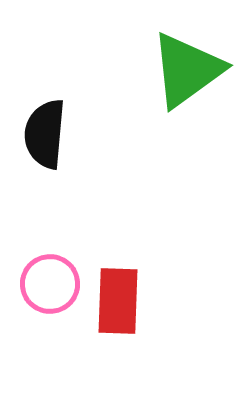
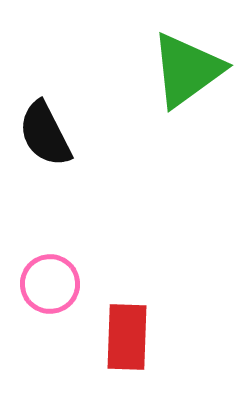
black semicircle: rotated 32 degrees counterclockwise
red rectangle: moved 9 px right, 36 px down
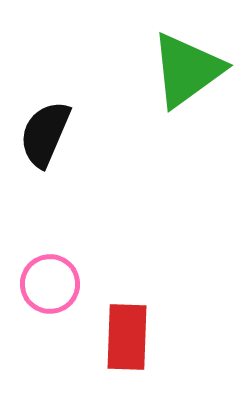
black semicircle: rotated 50 degrees clockwise
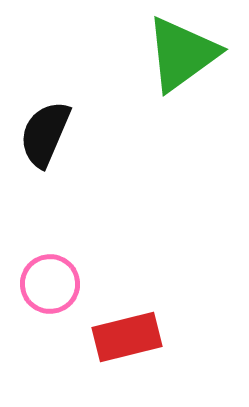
green triangle: moved 5 px left, 16 px up
red rectangle: rotated 74 degrees clockwise
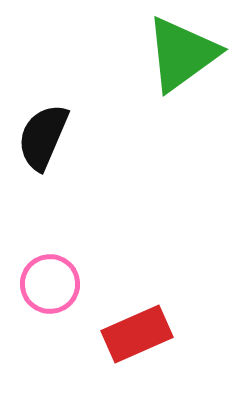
black semicircle: moved 2 px left, 3 px down
red rectangle: moved 10 px right, 3 px up; rotated 10 degrees counterclockwise
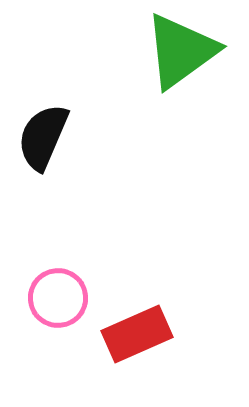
green triangle: moved 1 px left, 3 px up
pink circle: moved 8 px right, 14 px down
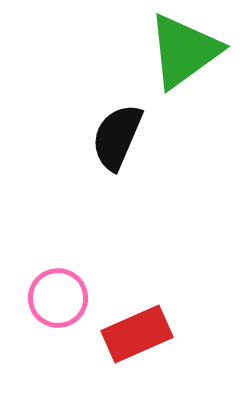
green triangle: moved 3 px right
black semicircle: moved 74 px right
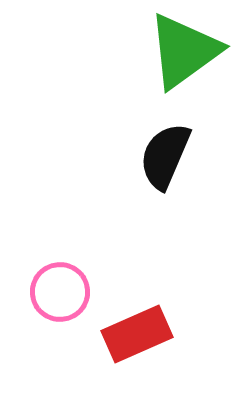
black semicircle: moved 48 px right, 19 px down
pink circle: moved 2 px right, 6 px up
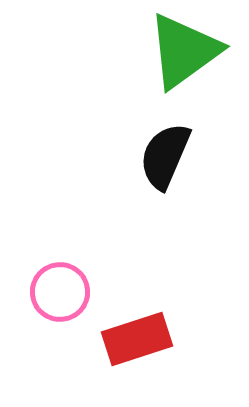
red rectangle: moved 5 px down; rotated 6 degrees clockwise
